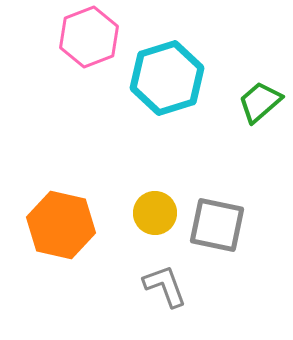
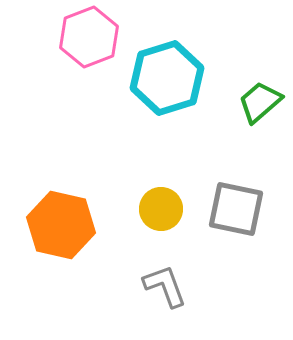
yellow circle: moved 6 px right, 4 px up
gray square: moved 19 px right, 16 px up
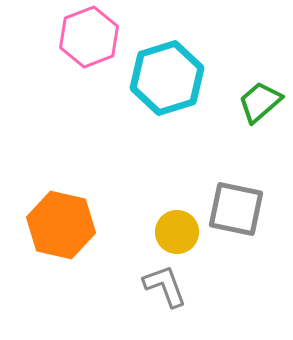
yellow circle: moved 16 px right, 23 px down
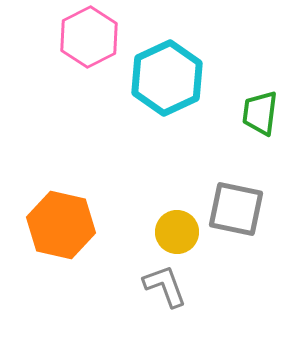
pink hexagon: rotated 6 degrees counterclockwise
cyan hexagon: rotated 8 degrees counterclockwise
green trapezoid: moved 11 px down; rotated 42 degrees counterclockwise
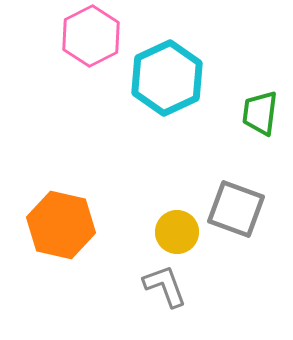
pink hexagon: moved 2 px right, 1 px up
gray square: rotated 8 degrees clockwise
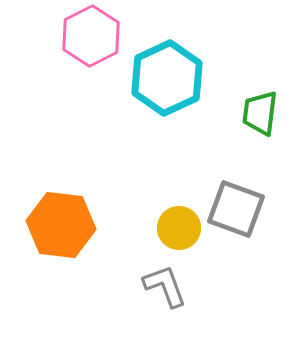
orange hexagon: rotated 6 degrees counterclockwise
yellow circle: moved 2 px right, 4 px up
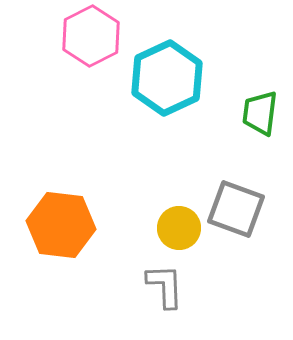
gray L-shape: rotated 18 degrees clockwise
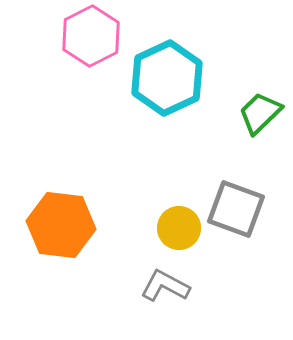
green trapezoid: rotated 39 degrees clockwise
gray L-shape: rotated 60 degrees counterclockwise
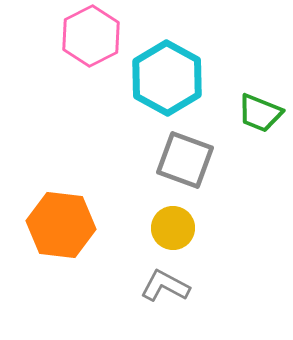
cyan hexagon: rotated 6 degrees counterclockwise
green trapezoid: rotated 114 degrees counterclockwise
gray square: moved 51 px left, 49 px up
yellow circle: moved 6 px left
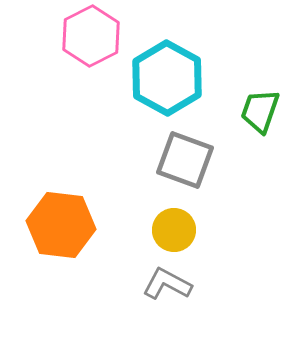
green trapezoid: moved 2 px up; rotated 87 degrees clockwise
yellow circle: moved 1 px right, 2 px down
gray L-shape: moved 2 px right, 2 px up
